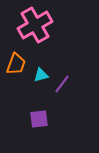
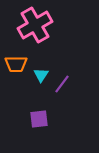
orange trapezoid: rotated 70 degrees clockwise
cyan triangle: rotated 42 degrees counterclockwise
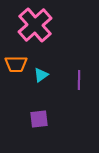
pink cross: rotated 12 degrees counterclockwise
cyan triangle: rotated 21 degrees clockwise
purple line: moved 17 px right, 4 px up; rotated 36 degrees counterclockwise
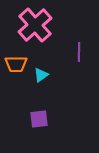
purple line: moved 28 px up
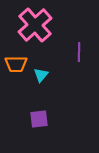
cyan triangle: rotated 14 degrees counterclockwise
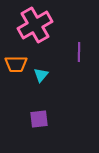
pink cross: rotated 12 degrees clockwise
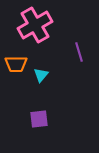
purple line: rotated 18 degrees counterclockwise
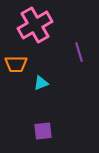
cyan triangle: moved 8 px down; rotated 28 degrees clockwise
purple square: moved 4 px right, 12 px down
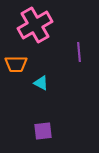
purple line: rotated 12 degrees clockwise
cyan triangle: rotated 49 degrees clockwise
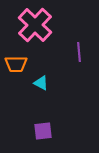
pink cross: rotated 16 degrees counterclockwise
